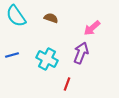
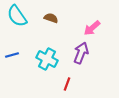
cyan semicircle: moved 1 px right
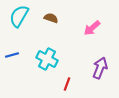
cyan semicircle: moved 2 px right; rotated 65 degrees clockwise
purple arrow: moved 19 px right, 15 px down
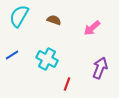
brown semicircle: moved 3 px right, 2 px down
blue line: rotated 16 degrees counterclockwise
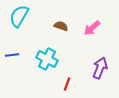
brown semicircle: moved 7 px right, 6 px down
blue line: rotated 24 degrees clockwise
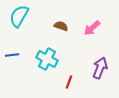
red line: moved 2 px right, 2 px up
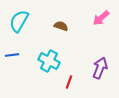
cyan semicircle: moved 5 px down
pink arrow: moved 9 px right, 10 px up
cyan cross: moved 2 px right, 2 px down
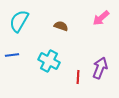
red line: moved 9 px right, 5 px up; rotated 16 degrees counterclockwise
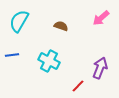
red line: moved 9 px down; rotated 40 degrees clockwise
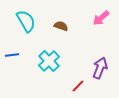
cyan semicircle: moved 7 px right; rotated 120 degrees clockwise
cyan cross: rotated 20 degrees clockwise
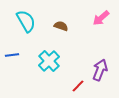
purple arrow: moved 2 px down
